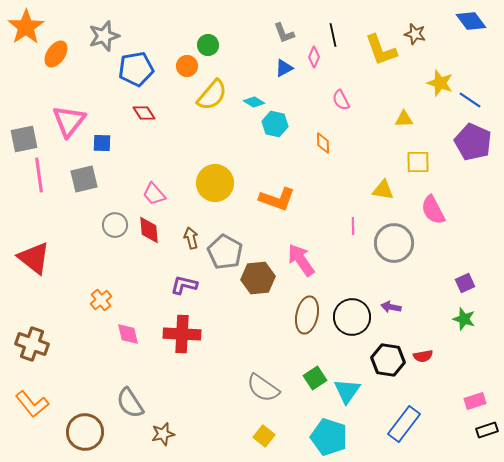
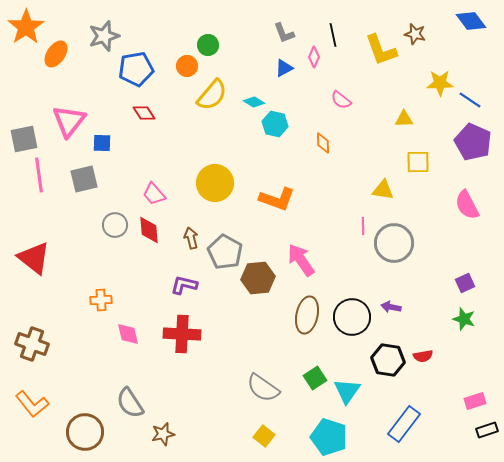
yellow star at (440, 83): rotated 20 degrees counterclockwise
pink semicircle at (341, 100): rotated 25 degrees counterclockwise
pink semicircle at (433, 210): moved 34 px right, 5 px up
pink line at (353, 226): moved 10 px right
orange cross at (101, 300): rotated 35 degrees clockwise
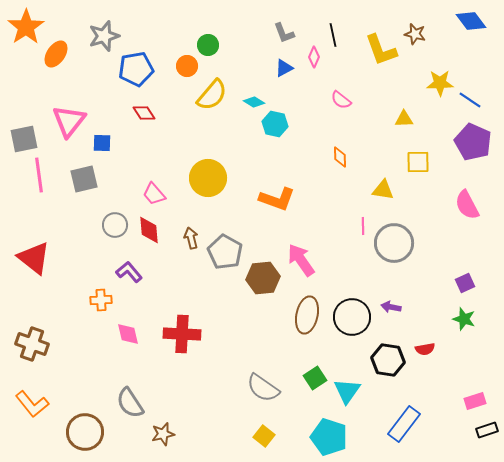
orange diamond at (323, 143): moved 17 px right, 14 px down
yellow circle at (215, 183): moved 7 px left, 5 px up
brown hexagon at (258, 278): moved 5 px right
purple L-shape at (184, 285): moved 55 px left, 13 px up; rotated 36 degrees clockwise
red semicircle at (423, 356): moved 2 px right, 7 px up
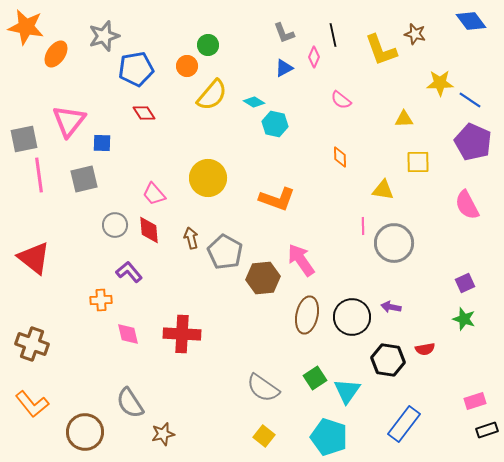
orange star at (26, 27): rotated 27 degrees counterclockwise
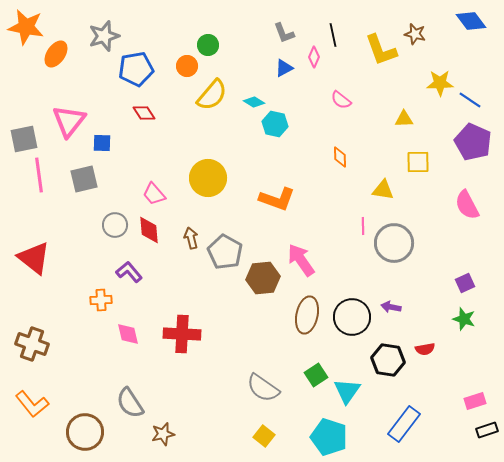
green square at (315, 378): moved 1 px right, 3 px up
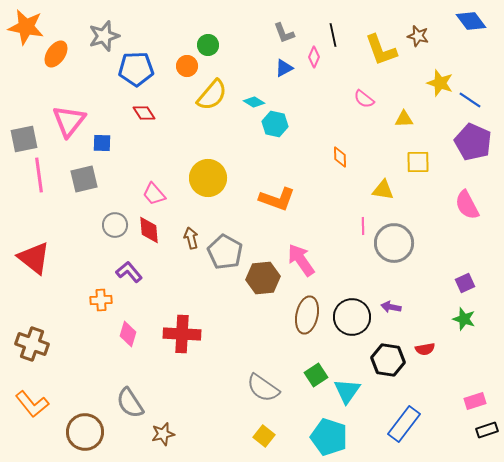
brown star at (415, 34): moved 3 px right, 2 px down
blue pentagon at (136, 69): rotated 8 degrees clockwise
yellow star at (440, 83): rotated 20 degrees clockwise
pink semicircle at (341, 100): moved 23 px right, 1 px up
pink diamond at (128, 334): rotated 30 degrees clockwise
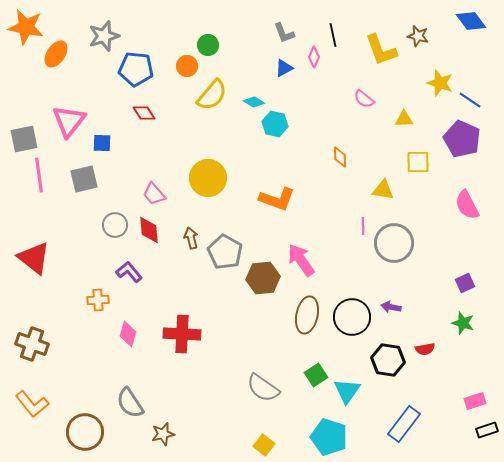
blue pentagon at (136, 69): rotated 8 degrees clockwise
purple pentagon at (473, 142): moved 11 px left, 3 px up
orange cross at (101, 300): moved 3 px left
green star at (464, 319): moved 1 px left, 4 px down
yellow square at (264, 436): moved 9 px down
